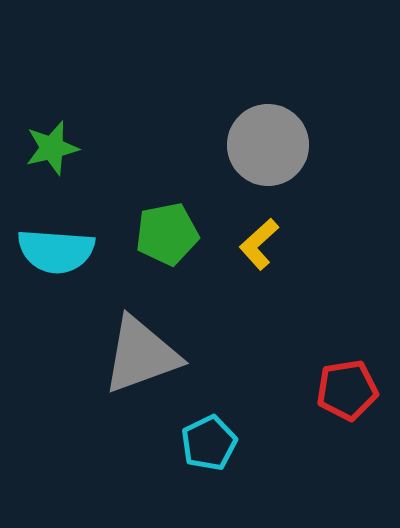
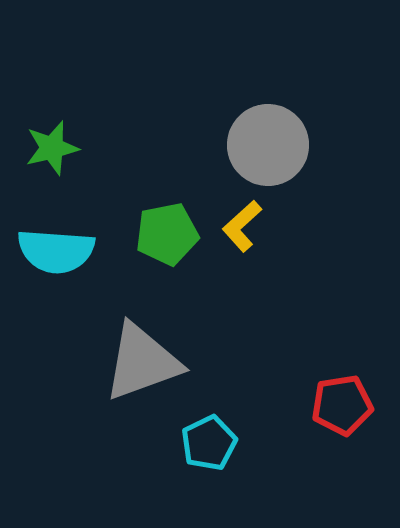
yellow L-shape: moved 17 px left, 18 px up
gray triangle: moved 1 px right, 7 px down
red pentagon: moved 5 px left, 15 px down
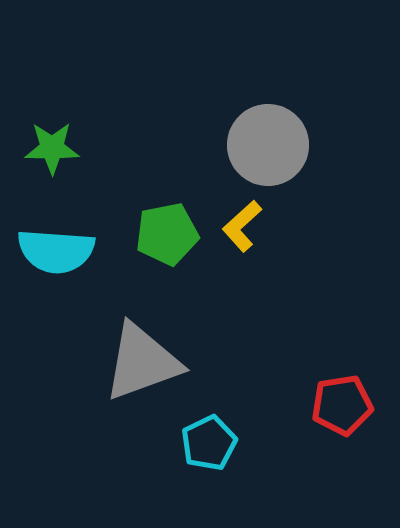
green star: rotated 14 degrees clockwise
